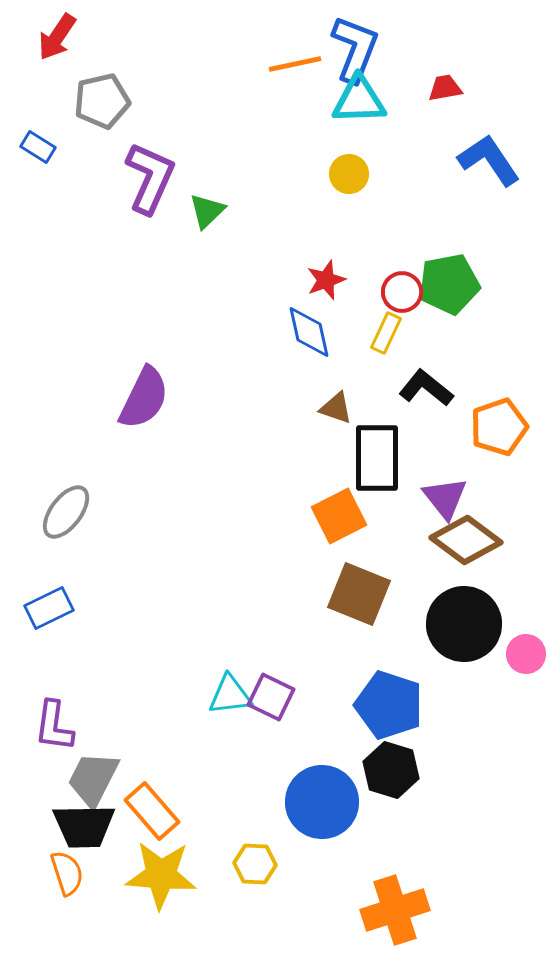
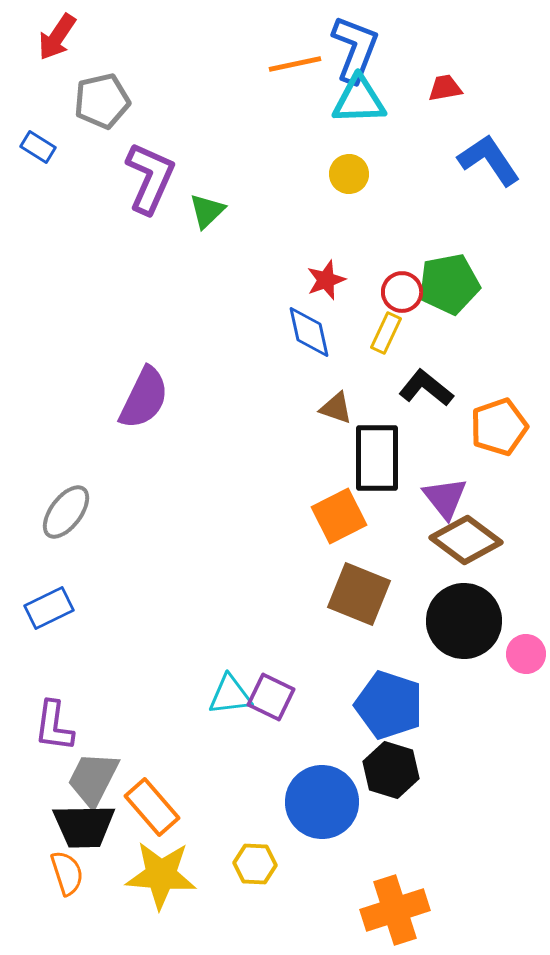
black circle at (464, 624): moved 3 px up
orange rectangle at (152, 811): moved 4 px up
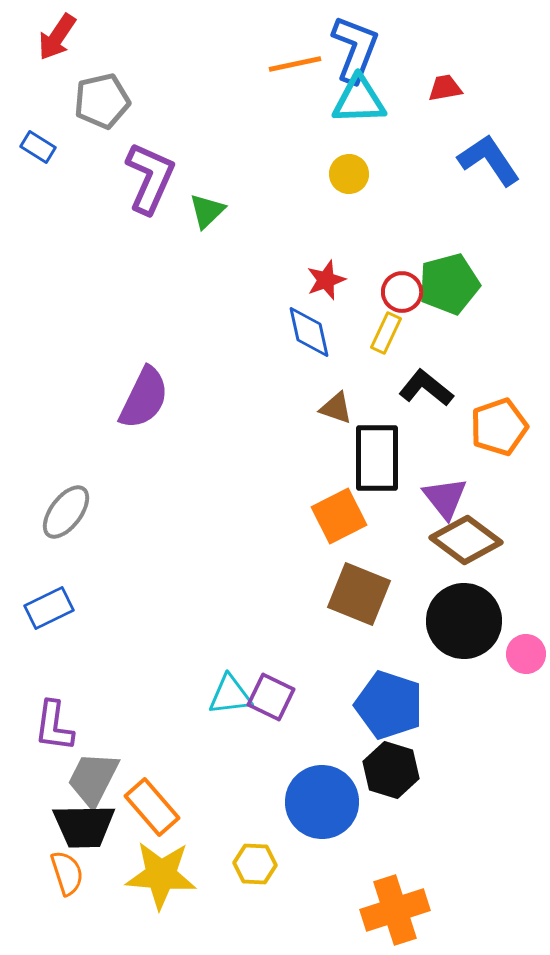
green pentagon at (449, 284): rotated 4 degrees counterclockwise
